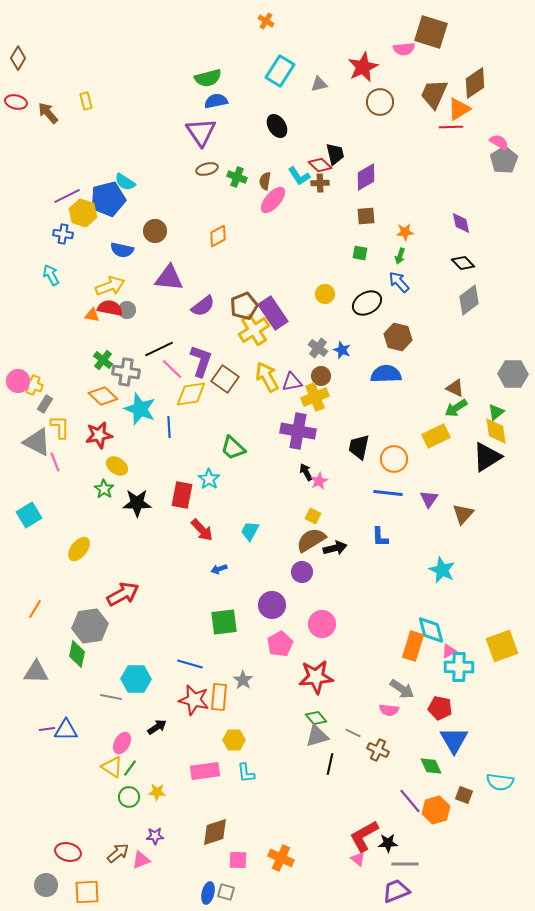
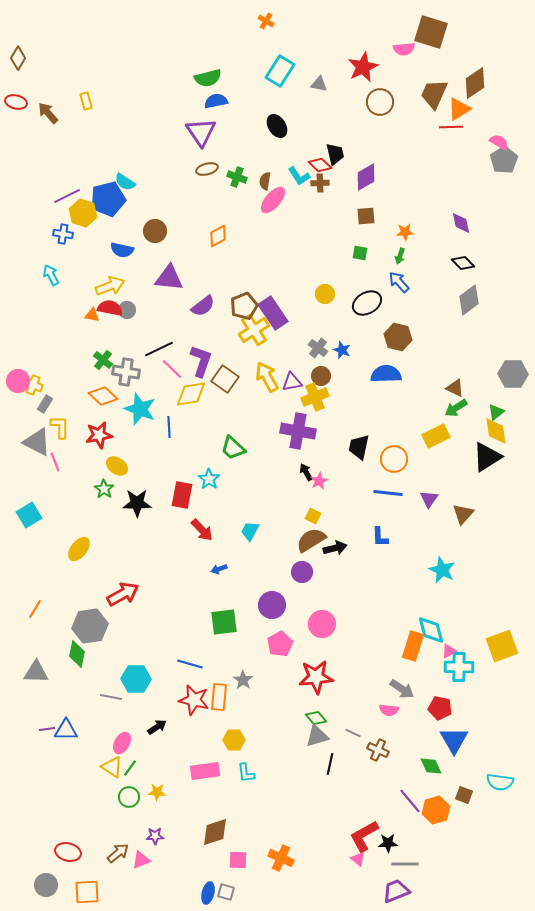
gray triangle at (319, 84): rotated 24 degrees clockwise
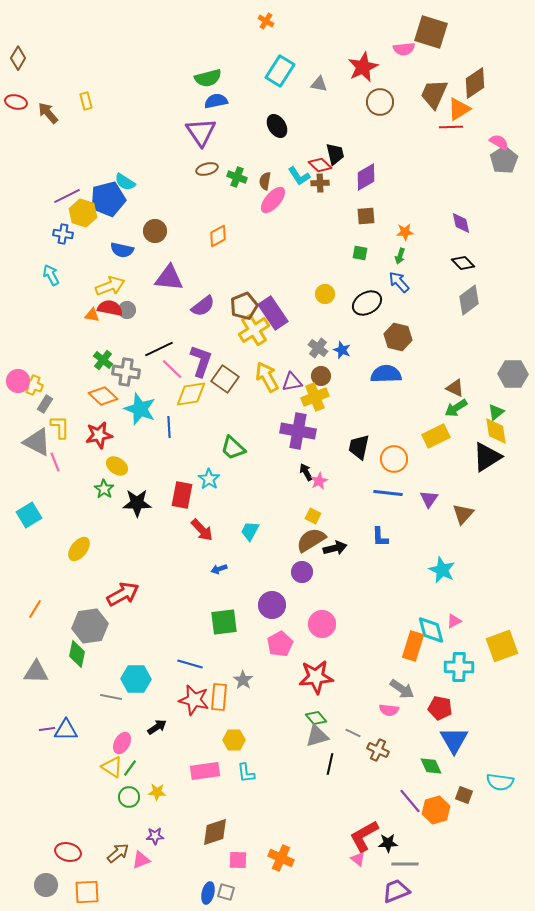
pink triangle at (449, 651): moved 5 px right, 30 px up
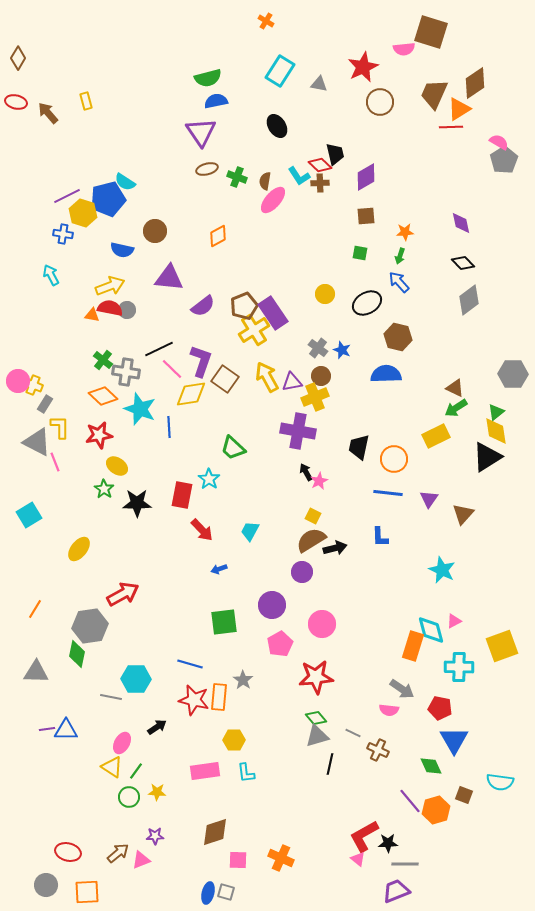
green line at (130, 768): moved 6 px right, 3 px down
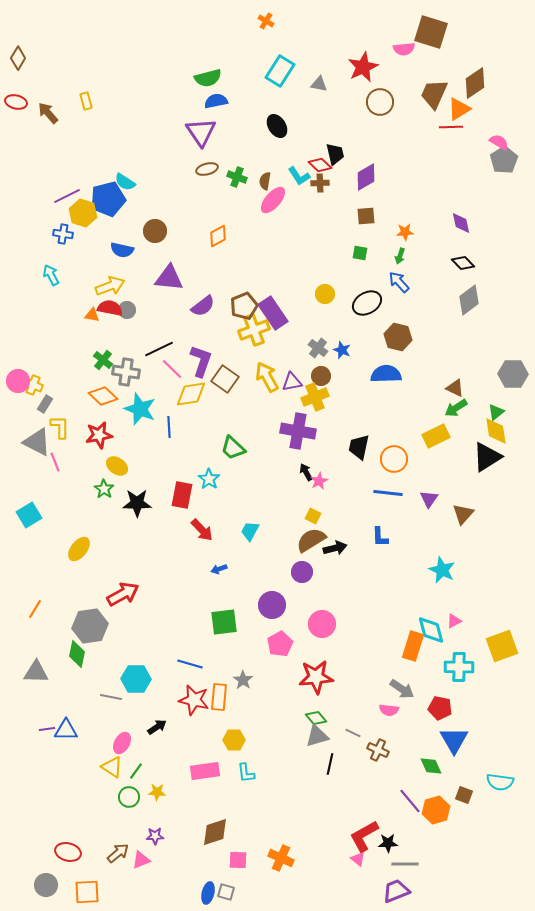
yellow cross at (254, 330): rotated 12 degrees clockwise
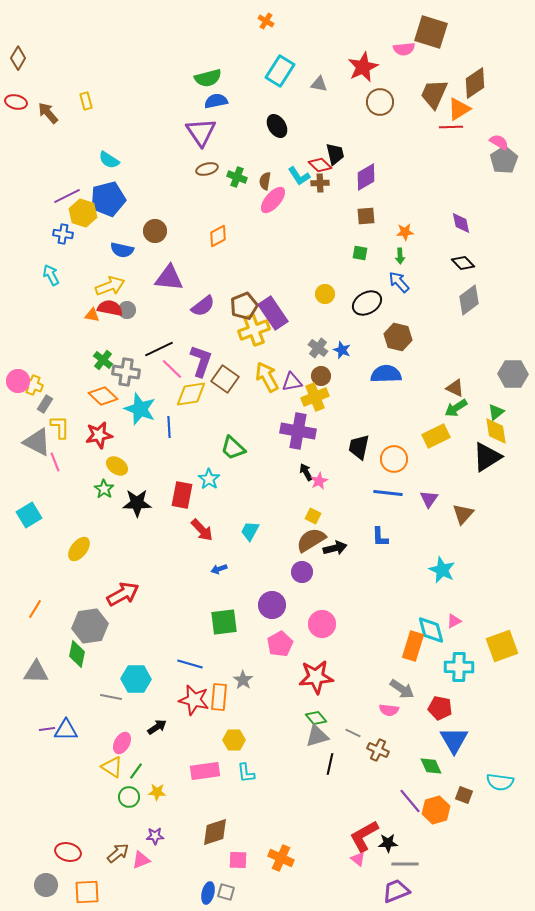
cyan semicircle at (125, 182): moved 16 px left, 22 px up
green arrow at (400, 256): rotated 21 degrees counterclockwise
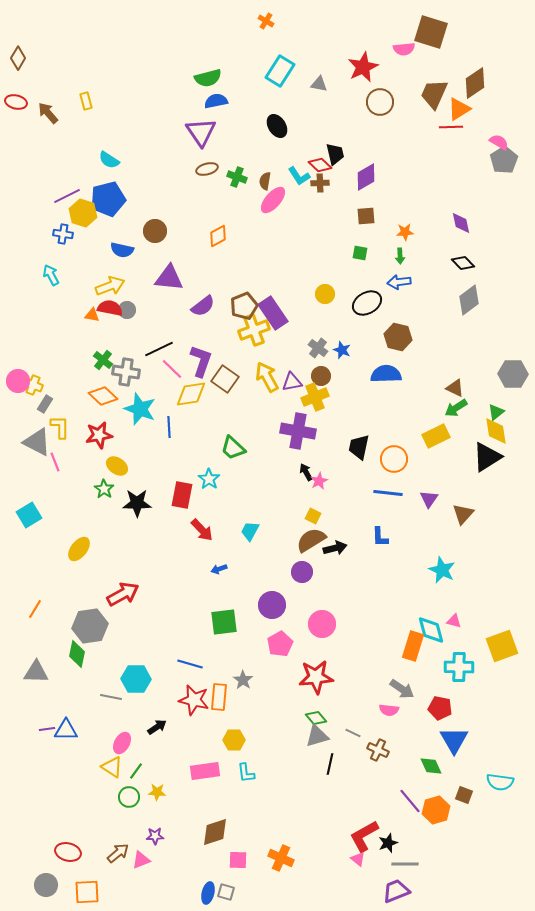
blue arrow at (399, 282): rotated 55 degrees counterclockwise
pink triangle at (454, 621): rotated 42 degrees clockwise
black star at (388, 843): rotated 18 degrees counterclockwise
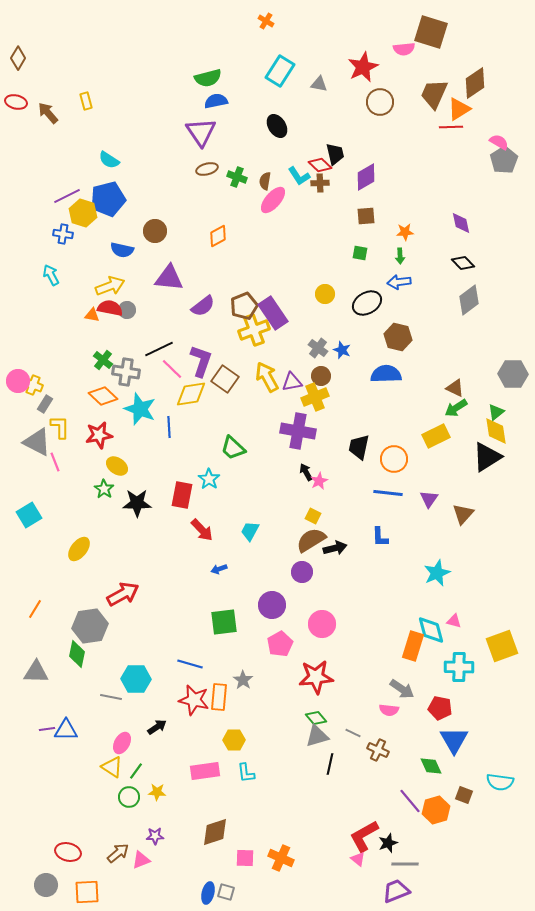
cyan star at (442, 570): moved 5 px left, 3 px down; rotated 24 degrees clockwise
pink square at (238, 860): moved 7 px right, 2 px up
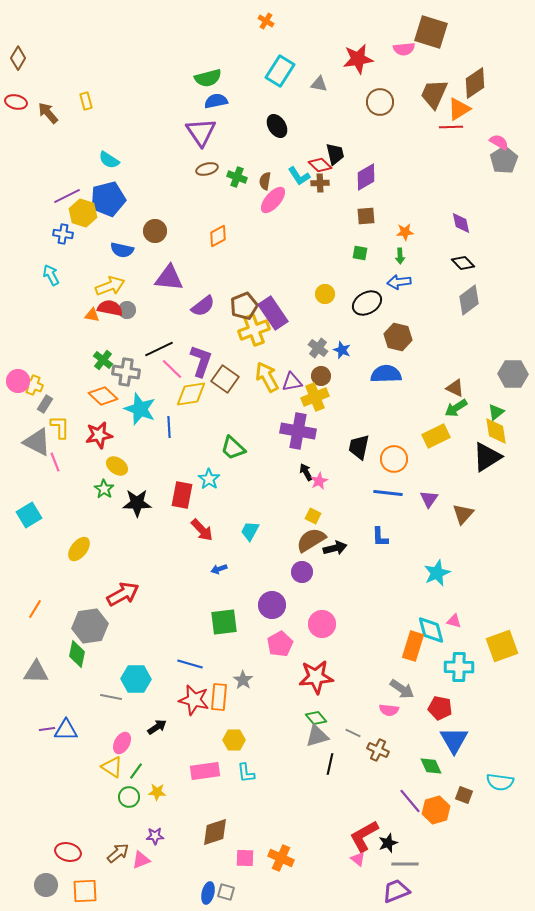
red star at (363, 67): moved 5 px left, 8 px up; rotated 16 degrees clockwise
orange square at (87, 892): moved 2 px left, 1 px up
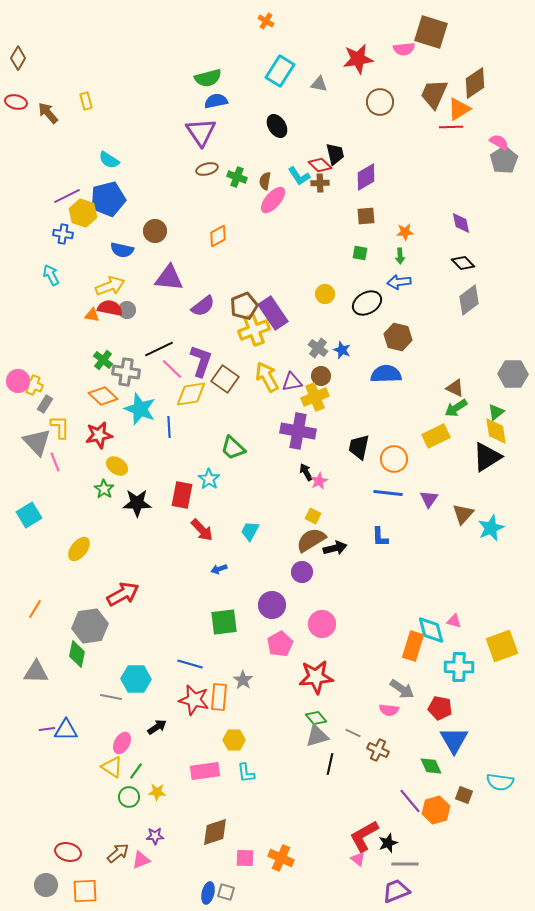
gray triangle at (37, 442): rotated 20 degrees clockwise
cyan star at (437, 573): moved 54 px right, 45 px up
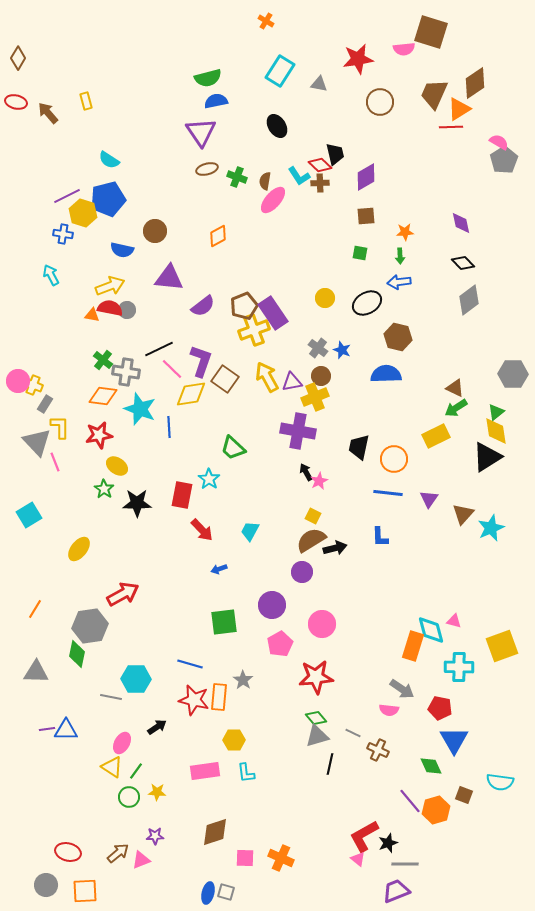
yellow circle at (325, 294): moved 4 px down
orange diamond at (103, 396): rotated 36 degrees counterclockwise
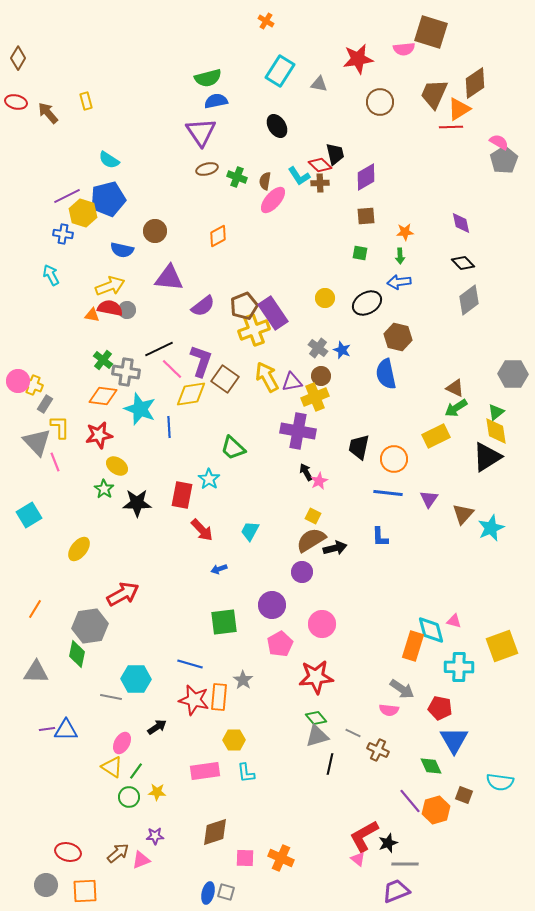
blue semicircle at (386, 374): rotated 100 degrees counterclockwise
